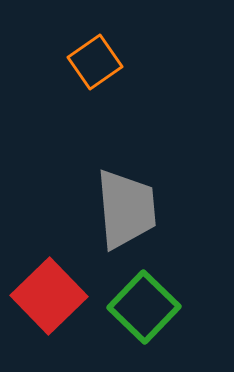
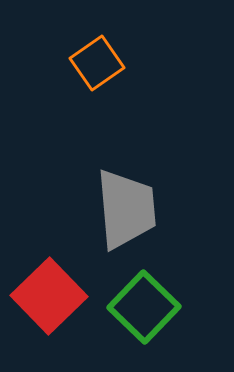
orange square: moved 2 px right, 1 px down
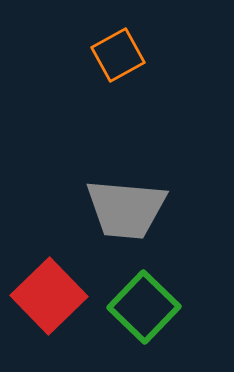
orange square: moved 21 px right, 8 px up; rotated 6 degrees clockwise
gray trapezoid: rotated 100 degrees clockwise
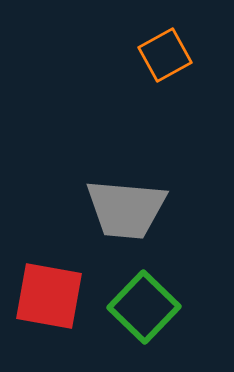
orange square: moved 47 px right
red square: rotated 36 degrees counterclockwise
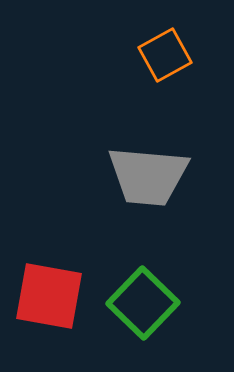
gray trapezoid: moved 22 px right, 33 px up
green square: moved 1 px left, 4 px up
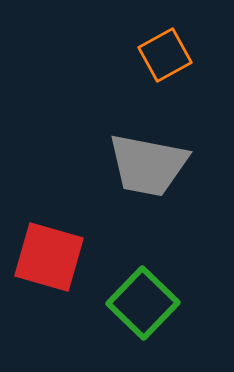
gray trapezoid: moved 11 px up; rotated 6 degrees clockwise
red square: moved 39 px up; rotated 6 degrees clockwise
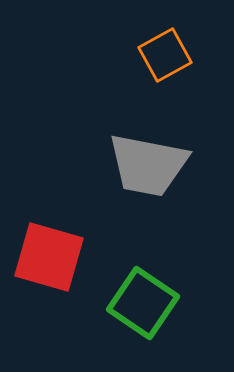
green square: rotated 10 degrees counterclockwise
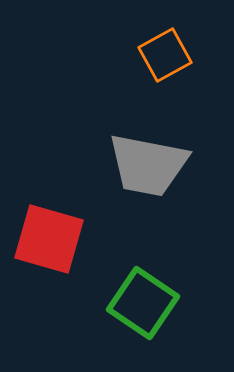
red square: moved 18 px up
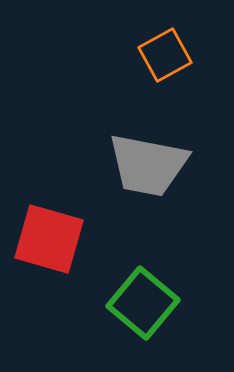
green square: rotated 6 degrees clockwise
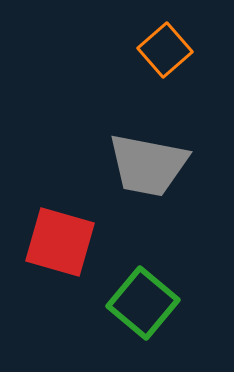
orange square: moved 5 px up; rotated 12 degrees counterclockwise
red square: moved 11 px right, 3 px down
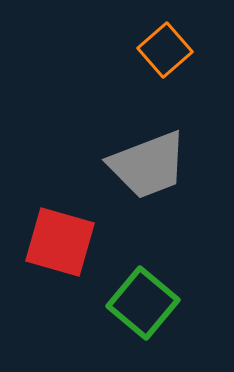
gray trapezoid: rotated 32 degrees counterclockwise
